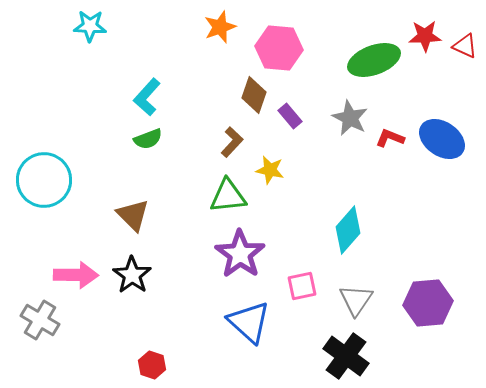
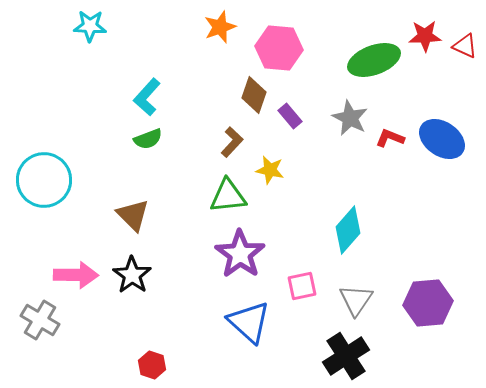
black cross: rotated 21 degrees clockwise
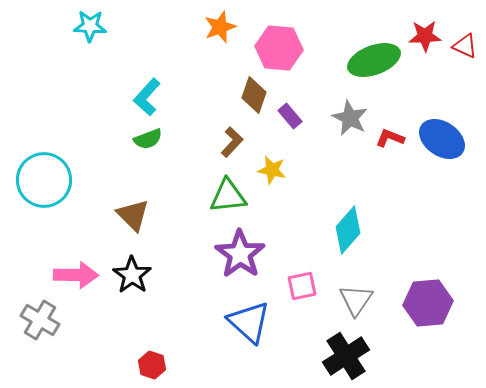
yellow star: moved 2 px right
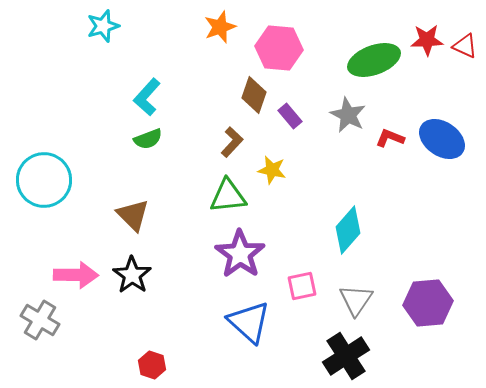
cyan star: moved 13 px right; rotated 20 degrees counterclockwise
red star: moved 2 px right, 4 px down
gray star: moved 2 px left, 3 px up
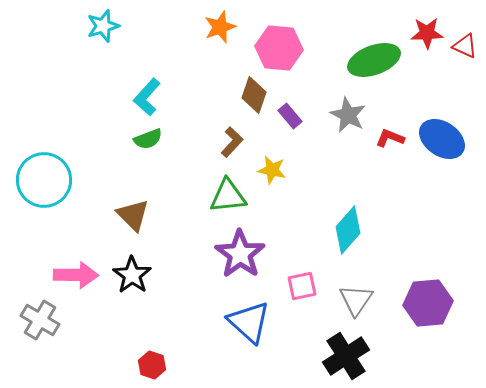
red star: moved 7 px up
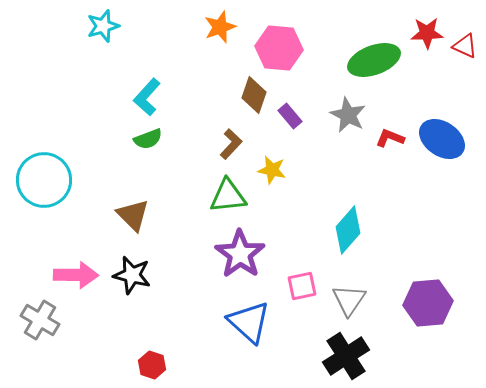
brown L-shape: moved 1 px left, 2 px down
black star: rotated 21 degrees counterclockwise
gray triangle: moved 7 px left
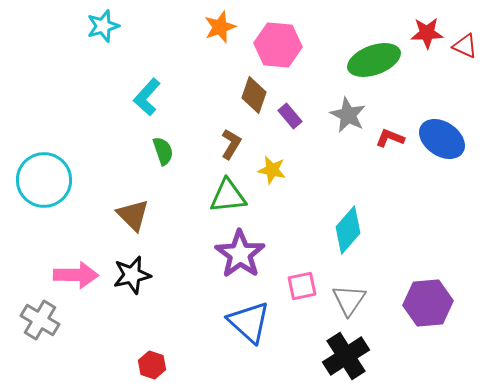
pink hexagon: moved 1 px left, 3 px up
green semicircle: moved 15 px right, 12 px down; rotated 88 degrees counterclockwise
brown L-shape: rotated 12 degrees counterclockwise
black star: rotated 27 degrees counterclockwise
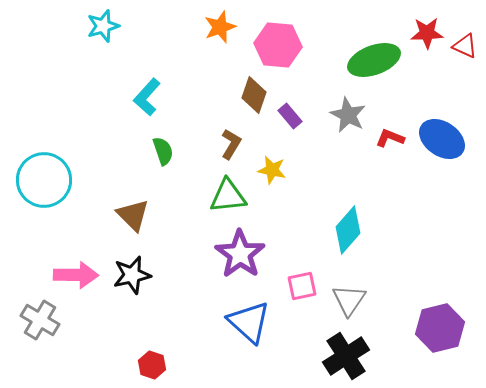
purple hexagon: moved 12 px right, 25 px down; rotated 9 degrees counterclockwise
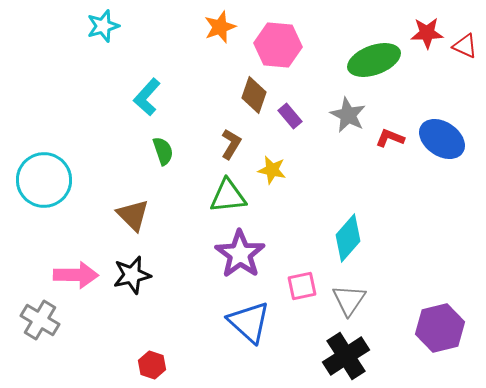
cyan diamond: moved 8 px down
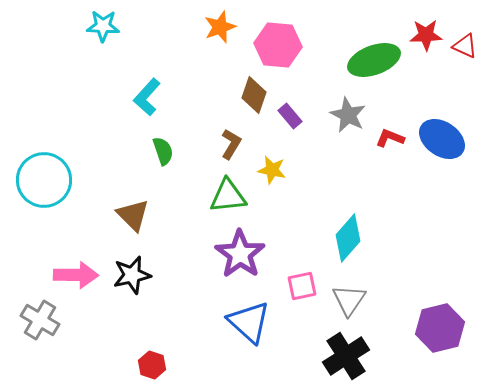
cyan star: rotated 20 degrees clockwise
red star: moved 1 px left, 2 px down
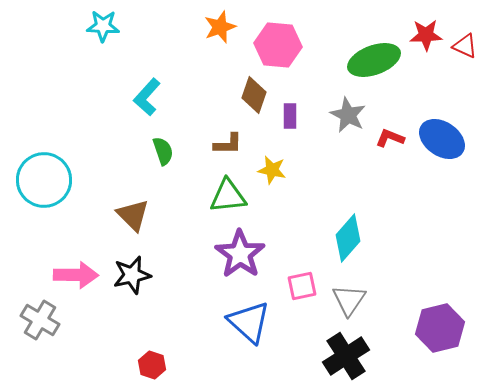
purple rectangle: rotated 40 degrees clockwise
brown L-shape: moved 3 px left; rotated 60 degrees clockwise
